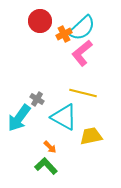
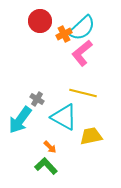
cyan arrow: moved 1 px right, 2 px down
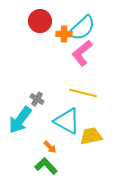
orange cross: rotated 28 degrees clockwise
cyan triangle: moved 3 px right, 4 px down
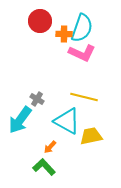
cyan semicircle: rotated 28 degrees counterclockwise
pink L-shape: rotated 116 degrees counterclockwise
yellow line: moved 1 px right, 4 px down
orange arrow: rotated 88 degrees clockwise
green L-shape: moved 2 px left, 1 px down
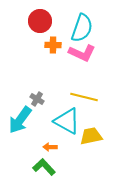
orange cross: moved 11 px left, 11 px down
orange arrow: rotated 48 degrees clockwise
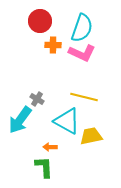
green L-shape: rotated 40 degrees clockwise
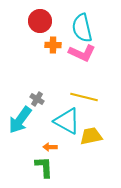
cyan semicircle: rotated 148 degrees clockwise
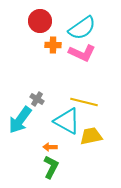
cyan semicircle: rotated 112 degrees counterclockwise
yellow line: moved 5 px down
green L-shape: moved 7 px right; rotated 30 degrees clockwise
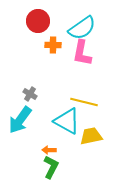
red circle: moved 2 px left
pink L-shape: rotated 76 degrees clockwise
gray cross: moved 7 px left, 5 px up
orange arrow: moved 1 px left, 3 px down
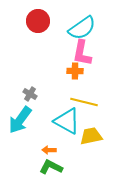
orange cross: moved 22 px right, 26 px down
green L-shape: rotated 90 degrees counterclockwise
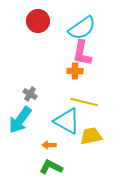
orange arrow: moved 5 px up
